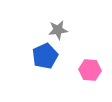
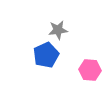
blue pentagon: moved 1 px right, 1 px up
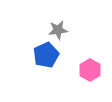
pink hexagon: rotated 25 degrees clockwise
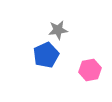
pink hexagon: rotated 20 degrees clockwise
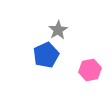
gray star: rotated 24 degrees counterclockwise
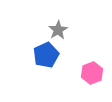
pink hexagon: moved 2 px right, 3 px down; rotated 10 degrees counterclockwise
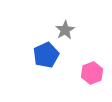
gray star: moved 7 px right
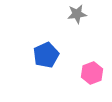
gray star: moved 12 px right, 16 px up; rotated 24 degrees clockwise
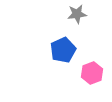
blue pentagon: moved 17 px right, 5 px up
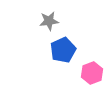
gray star: moved 28 px left, 7 px down
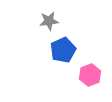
pink hexagon: moved 2 px left, 2 px down
